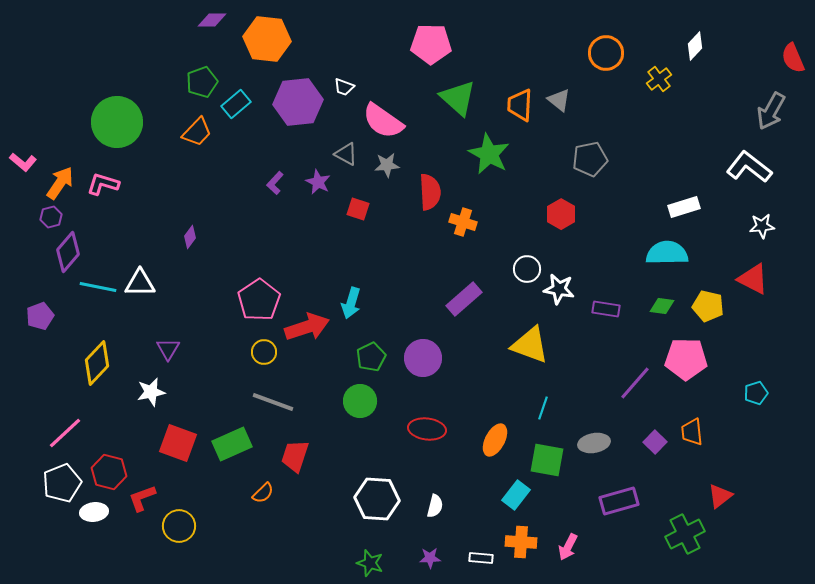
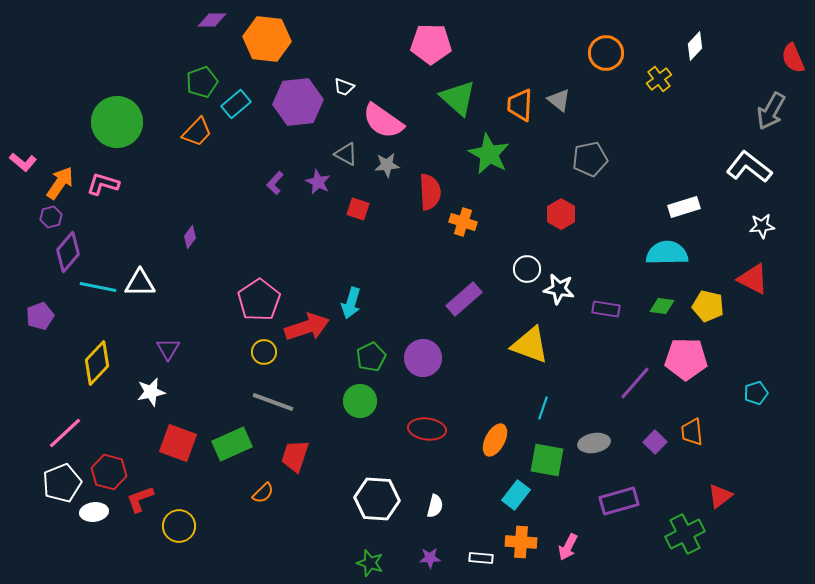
red L-shape at (142, 498): moved 2 px left, 1 px down
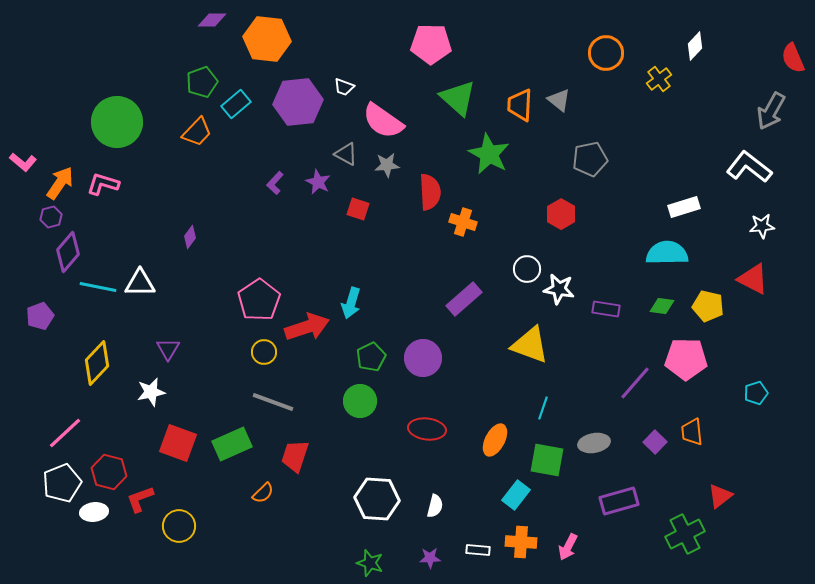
white rectangle at (481, 558): moved 3 px left, 8 px up
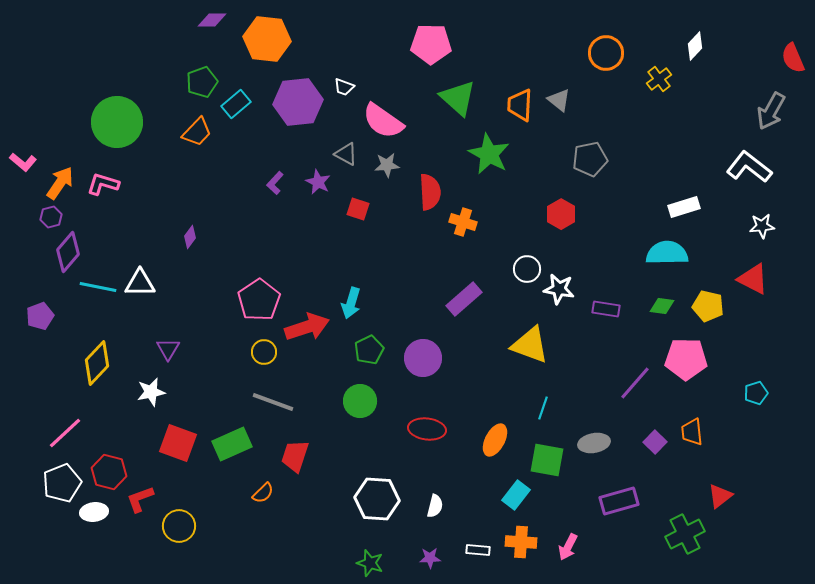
green pentagon at (371, 357): moved 2 px left, 7 px up
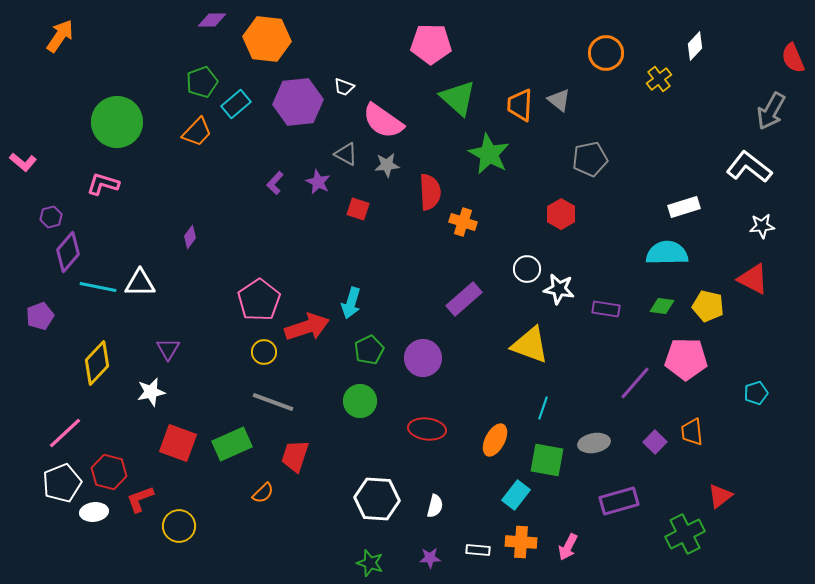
orange arrow at (60, 183): moved 147 px up
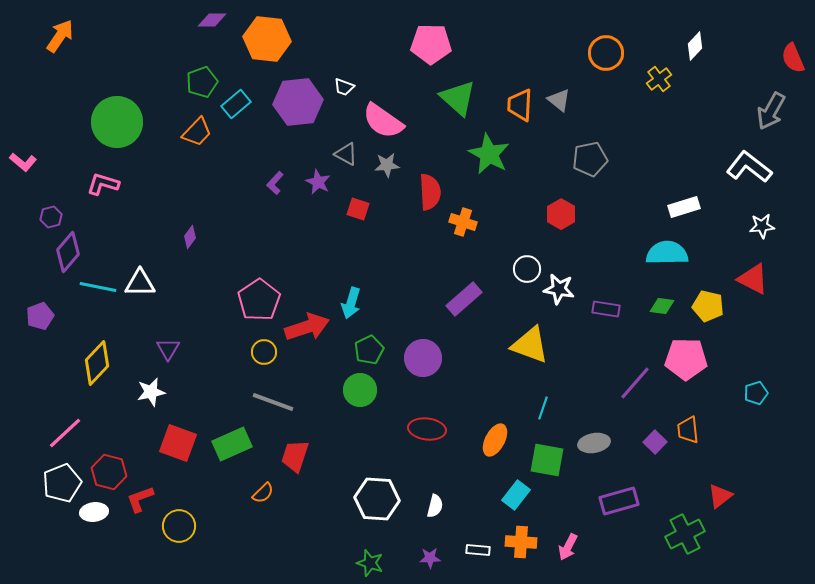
green circle at (360, 401): moved 11 px up
orange trapezoid at (692, 432): moved 4 px left, 2 px up
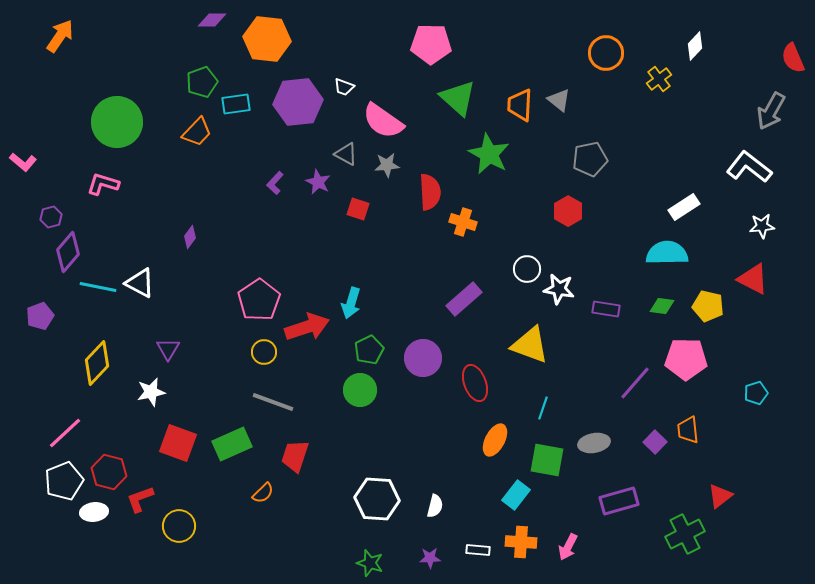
cyan rectangle at (236, 104): rotated 32 degrees clockwise
white rectangle at (684, 207): rotated 16 degrees counterclockwise
red hexagon at (561, 214): moved 7 px right, 3 px up
white triangle at (140, 283): rotated 28 degrees clockwise
red ellipse at (427, 429): moved 48 px right, 46 px up; rotated 63 degrees clockwise
white pentagon at (62, 483): moved 2 px right, 2 px up
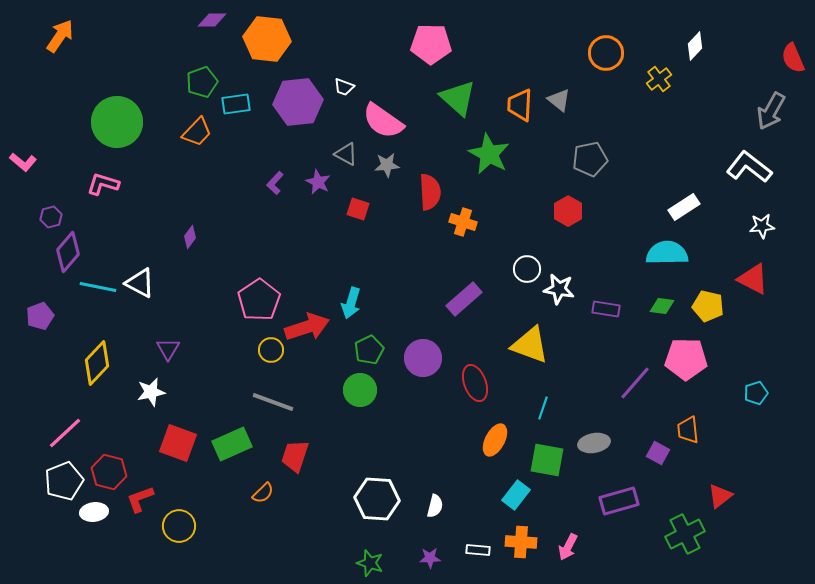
yellow circle at (264, 352): moved 7 px right, 2 px up
purple square at (655, 442): moved 3 px right, 11 px down; rotated 15 degrees counterclockwise
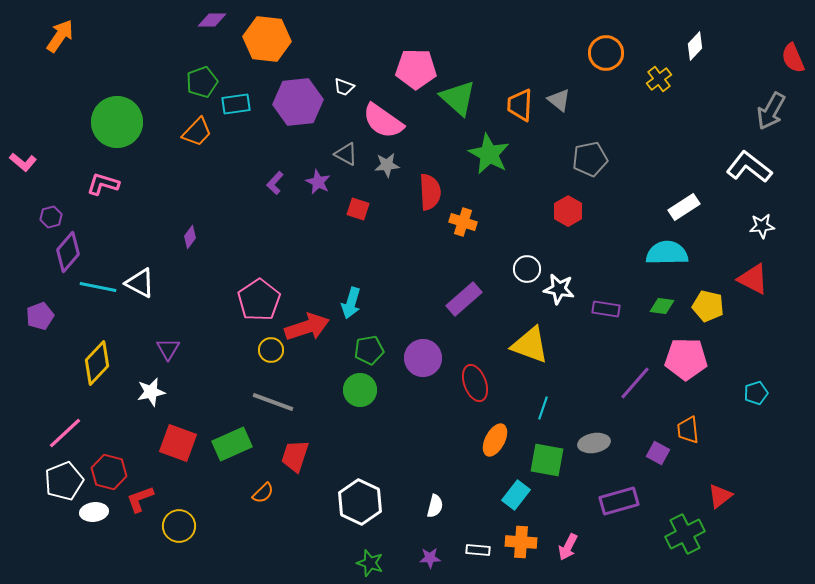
pink pentagon at (431, 44): moved 15 px left, 25 px down
green pentagon at (369, 350): rotated 16 degrees clockwise
white hexagon at (377, 499): moved 17 px left, 3 px down; rotated 21 degrees clockwise
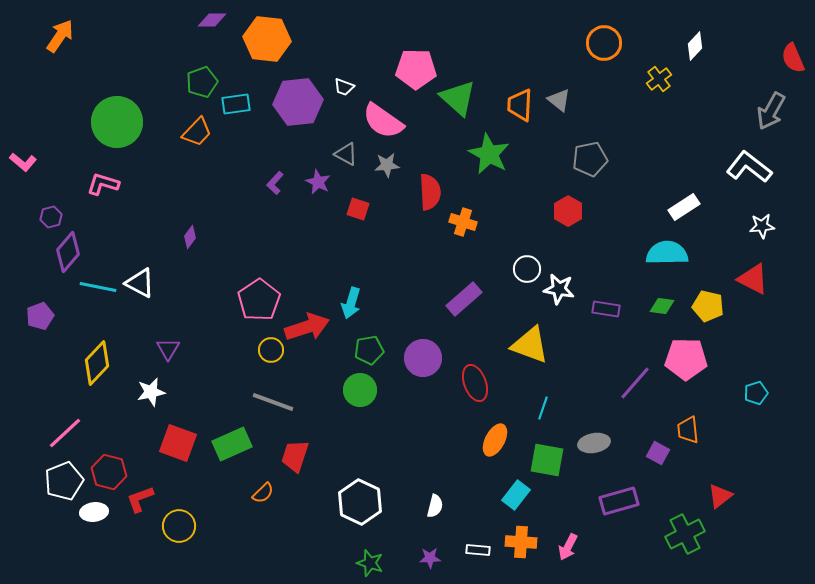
orange circle at (606, 53): moved 2 px left, 10 px up
